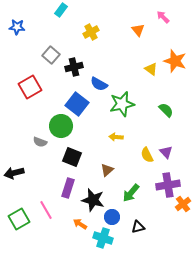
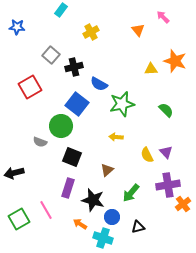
yellow triangle: rotated 40 degrees counterclockwise
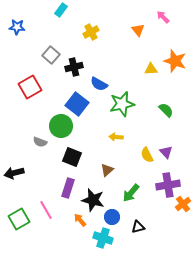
orange arrow: moved 4 px up; rotated 16 degrees clockwise
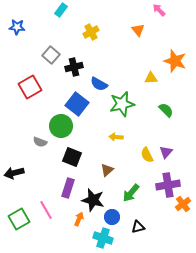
pink arrow: moved 4 px left, 7 px up
yellow triangle: moved 9 px down
purple triangle: rotated 24 degrees clockwise
orange arrow: moved 1 px left, 1 px up; rotated 64 degrees clockwise
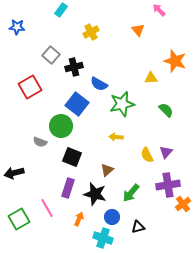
black star: moved 2 px right, 6 px up
pink line: moved 1 px right, 2 px up
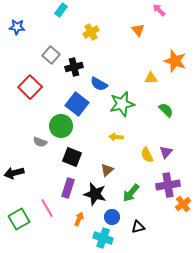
red square: rotated 15 degrees counterclockwise
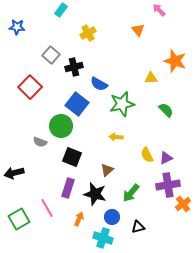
yellow cross: moved 3 px left, 1 px down
purple triangle: moved 6 px down; rotated 24 degrees clockwise
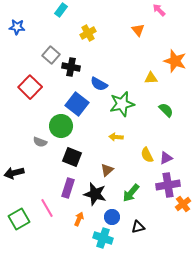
black cross: moved 3 px left; rotated 24 degrees clockwise
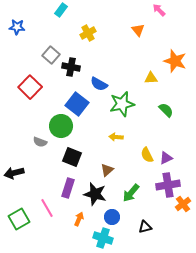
black triangle: moved 7 px right
